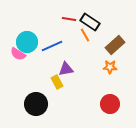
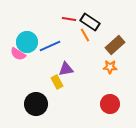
blue line: moved 2 px left
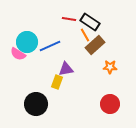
brown rectangle: moved 20 px left
yellow rectangle: rotated 48 degrees clockwise
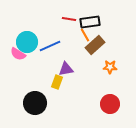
black rectangle: rotated 42 degrees counterclockwise
black circle: moved 1 px left, 1 px up
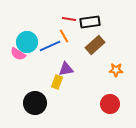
orange line: moved 21 px left, 1 px down
orange star: moved 6 px right, 3 px down
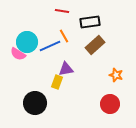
red line: moved 7 px left, 8 px up
orange star: moved 5 px down; rotated 16 degrees clockwise
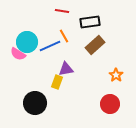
orange star: rotated 16 degrees clockwise
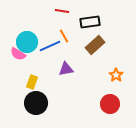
yellow rectangle: moved 25 px left
black circle: moved 1 px right
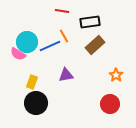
purple triangle: moved 6 px down
